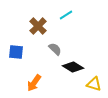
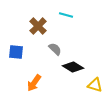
cyan line: rotated 48 degrees clockwise
yellow triangle: moved 1 px right, 1 px down
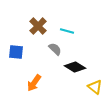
cyan line: moved 1 px right, 16 px down
black diamond: moved 2 px right
yellow triangle: moved 2 px down; rotated 21 degrees clockwise
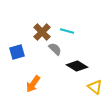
brown cross: moved 4 px right, 6 px down
blue square: moved 1 px right; rotated 21 degrees counterclockwise
black diamond: moved 2 px right, 1 px up
orange arrow: moved 1 px left, 1 px down
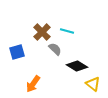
yellow triangle: moved 2 px left, 3 px up
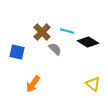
blue square: rotated 28 degrees clockwise
black diamond: moved 11 px right, 24 px up
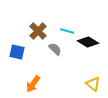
brown cross: moved 4 px left, 1 px up
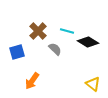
blue square: rotated 28 degrees counterclockwise
orange arrow: moved 1 px left, 3 px up
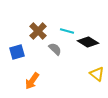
yellow triangle: moved 4 px right, 10 px up
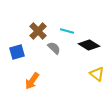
black diamond: moved 1 px right, 3 px down
gray semicircle: moved 1 px left, 1 px up
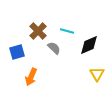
black diamond: rotated 55 degrees counterclockwise
yellow triangle: rotated 21 degrees clockwise
orange arrow: moved 1 px left, 4 px up; rotated 12 degrees counterclockwise
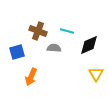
brown cross: rotated 24 degrees counterclockwise
gray semicircle: rotated 40 degrees counterclockwise
yellow triangle: moved 1 px left
